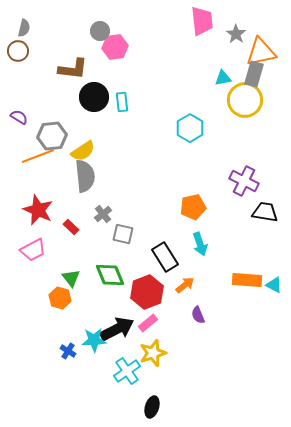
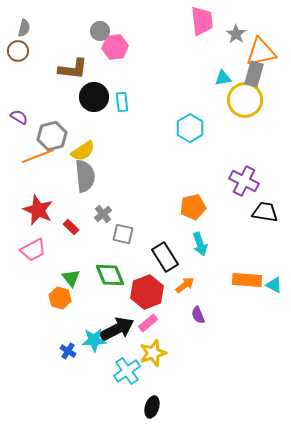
gray hexagon at (52, 136): rotated 8 degrees counterclockwise
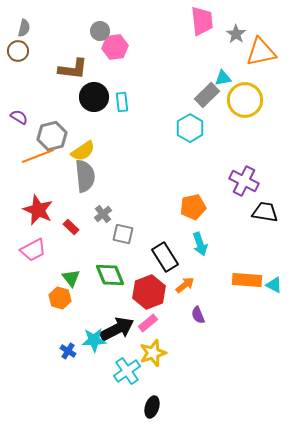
gray rectangle at (254, 74): moved 47 px left, 21 px down; rotated 30 degrees clockwise
red hexagon at (147, 292): moved 2 px right
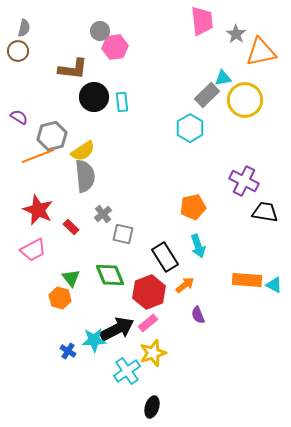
cyan arrow at (200, 244): moved 2 px left, 2 px down
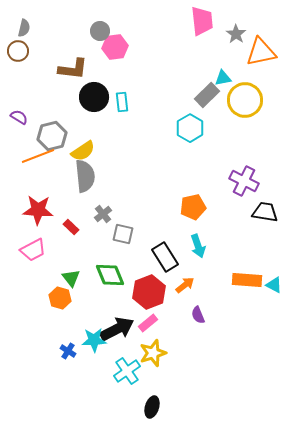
red star at (38, 210): rotated 20 degrees counterclockwise
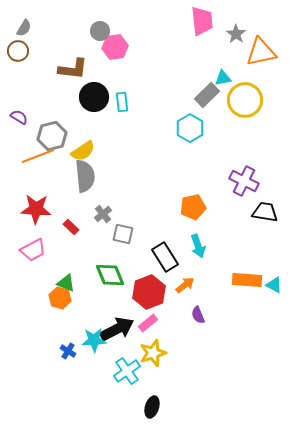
gray semicircle at (24, 28): rotated 18 degrees clockwise
red star at (38, 210): moved 2 px left, 1 px up
green triangle at (71, 278): moved 5 px left, 5 px down; rotated 30 degrees counterclockwise
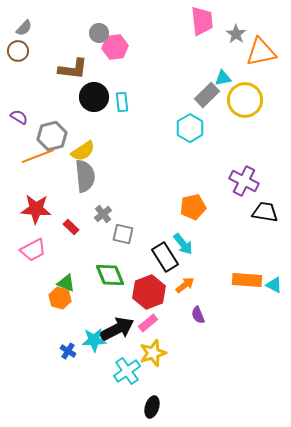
gray semicircle at (24, 28): rotated 12 degrees clockwise
gray circle at (100, 31): moved 1 px left, 2 px down
cyan arrow at (198, 246): moved 15 px left, 2 px up; rotated 20 degrees counterclockwise
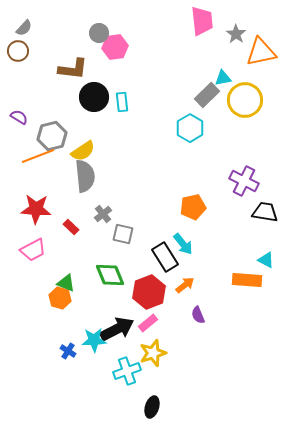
cyan triangle at (274, 285): moved 8 px left, 25 px up
cyan cross at (127, 371): rotated 16 degrees clockwise
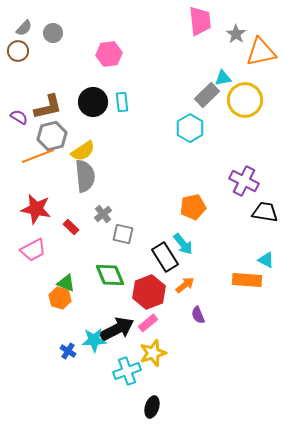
pink trapezoid at (202, 21): moved 2 px left
gray circle at (99, 33): moved 46 px left
pink hexagon at (115, 47): moved 6 px left, 7 px down
brown L-shape at (73, 69): moved 25 px left, 38 px down; rotated 20 degrees counterclockwise
black circle at (94, 97): moved 1 px left, 5 px down
red star at (36, 209): rotated 8 degrees clockwise
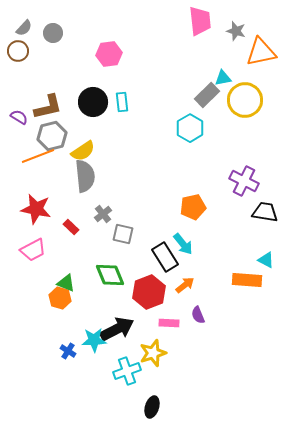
gray star at (236, 34): moved 3 px up; rotated 18 degrees counterclockwise
pink rectangle at (148, 323): moved 21 px right; rotated 42 degrees clockwise
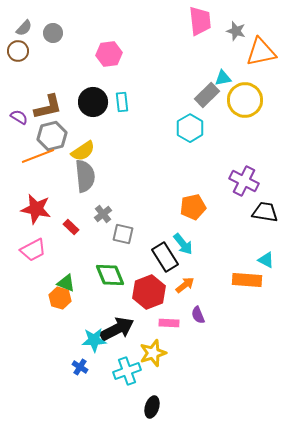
blue cross at (68, 351): moved 12 px right, 16 px down
